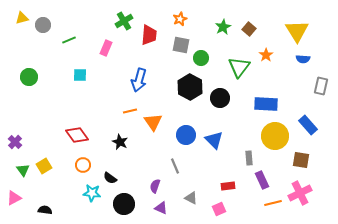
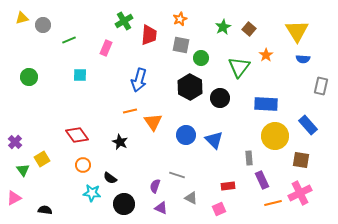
yellow square at (44, 166): moved 2 px left, 7 px up
gray line at (175, 166): moved 2 px right, 9 px down; rotated 49 degrees counterclockwise
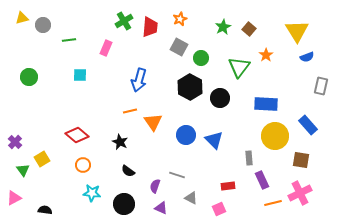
red trapezoid at (149, 35): moved 1 px right, 8 px up
green line at (69, 40): rotated 16 degrees clockwise
gray square at (181, 45): moved 2 px left, 2 px down; rotated 18 degrees clockwise
blue semicircle at (303, 59): moved 4 px right, 2 px up; rotated 24 degrees counterclockwise
red diamond at (77, 135): rotated 15 degrees counterclockwise
black semicircle at (110, 178): moved 18 px right, 7 px up
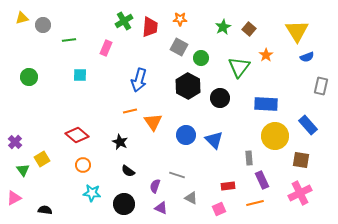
orange star at (180, 19): rotated 24 degrees clockwise
black hexagon at (190, 87): moved 2 px left, 1 px up
orange line at (273, 203): moved 18 px left
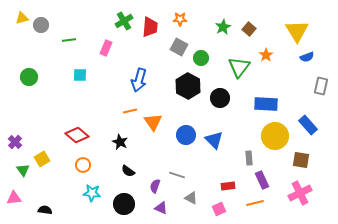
gray circle at (43, 25): moved 2 px left
pink triangle at (14, 198): rotated 21 degrees clockwise
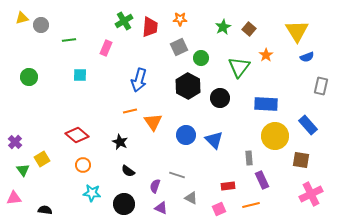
gray square at (179, 47): rotated 36 degrees clockwise
pink cross at (300, 193): moved 11 px right, 1 px down
orange line at (255, 203): moved 4 px left, 2 px down
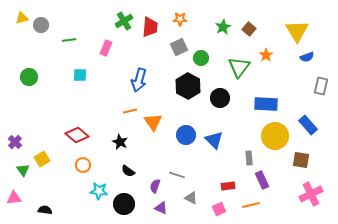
cyan star at (92, 193): moved 7 px right, 2 px up
